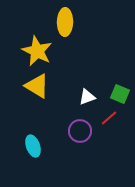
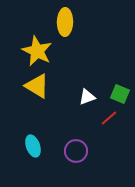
purple circle: moved 4 px left, 20 px down
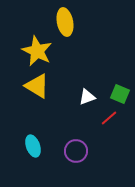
yellow ellipse: rotated 12 degrees counterclockwise
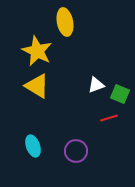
white triangle: moved 9 px right, 12 px up
red line: rotated 24 degrees clockwise
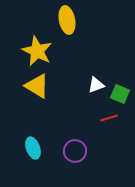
yellow ellipse: moved 2 px right, 2 px up
cyan ellipse: moved 2 px down
purple circle: moved 1 px left
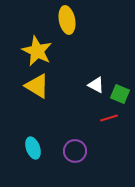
white triangle: rotated 48 degrees clockwise
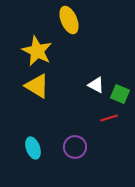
yellow ellipse: moved 2 px right; rotated 12 degrees counterclockwise
purple circle: moved 4 px up
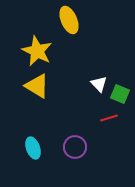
white triangle: moved 3 px right, 1 px up; rotated 18 degrees clockwise
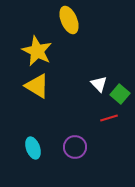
green square: rotated 18 degrees clockwise
